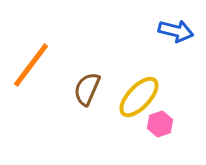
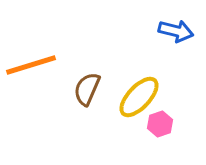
orange line: rotated 36 degrees clockwise
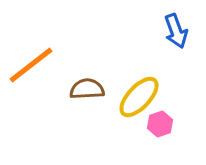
blue arrow: rotated 56 degrees clockwise
orange line: rotated 21 degrees counterclockwise
brown semicircle: rotated 64 degrees clockwise
